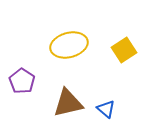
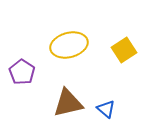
purple pentagon: moved 9 px up
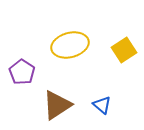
yellow ellipse: moved 1 px right
brown triangle: moved 11 px left, 2 px down; rotated 20 degrees counterclockwise
blue triangle: moved 4 px left, 4 px up
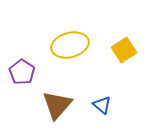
brown triangle: rotated 16 degrees counterclockwise
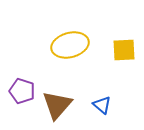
yellow square: rotated 30 degrees clockwise
purple pentagon: moved 19 px down; rotated 15 degrees counterclockwise
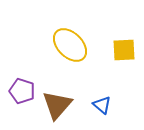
yellow ellipse: rotated 60 degrees clockwise
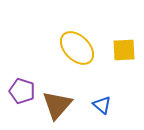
yellow ellipse: moved 7 px right, 3 px down
